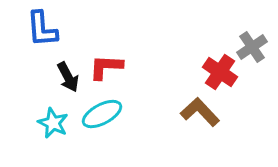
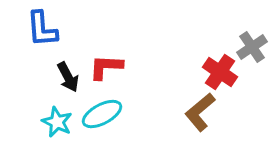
brown L-shape: rotated 87 degrees counterclockwise
cyan star: moved 4 px right, 1 px up
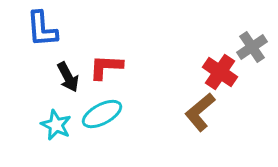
cyan star: moved 1 px left, 3 px down
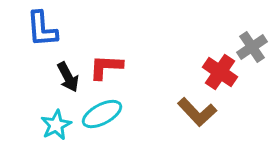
brown L-shape: moved 3 px left; rotated 93 degrees counterclockwise
cyan star: rotated 20 degrees clockwise
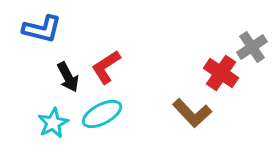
blue L-shape: rotated 72 degrees counterclockwise
red L-shape: rotated 36 degrees counterclockwise
red cross: moved 1 px right, 1 px down
brown L-shape: moved 5 px left, 1 px down
cyan star: moved 3 px left, 2 px up
